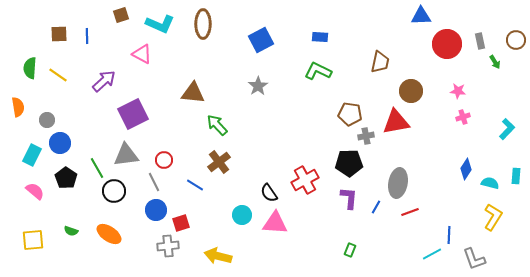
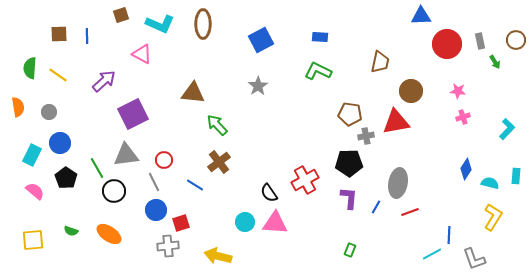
gray circle at (47, 120): moved 2 px right, 8 px up
cyan circle at (242, 215): moved 3 px right, 7 px down
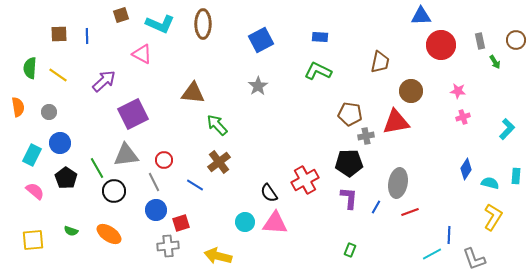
red circle at (447, 44): moved 6 px left, 1 px down
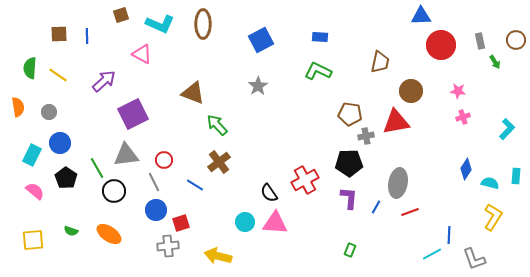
brown triangle at (193, 93): rotated 15 degrees clockwise
